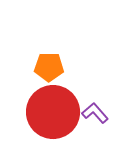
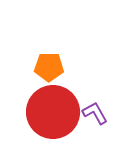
purple L-shape: rotated 12 degrees clockwise
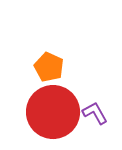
orange pentagon: rotated 24 degrees clockwise
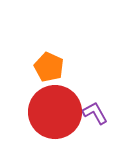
red circle: moved 2 px right
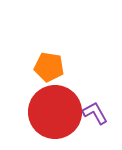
orange pentagon: rotated 16 degrees counterclockwise
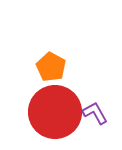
orange pentagon: moved 2 px right; rotated 20 degrees clockwise
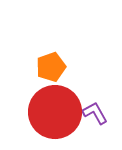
orange pentagon: rotated 24 degrees clockwise
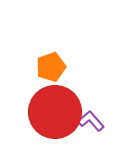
purple L-shape: moved 4 px left, 8 px down; rotated 12 degrees counterclockwise
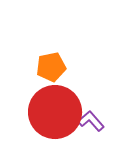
orange pentagon: rotated 8 degrees clockwise
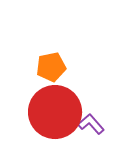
purple L-shape: moved 3 px down
